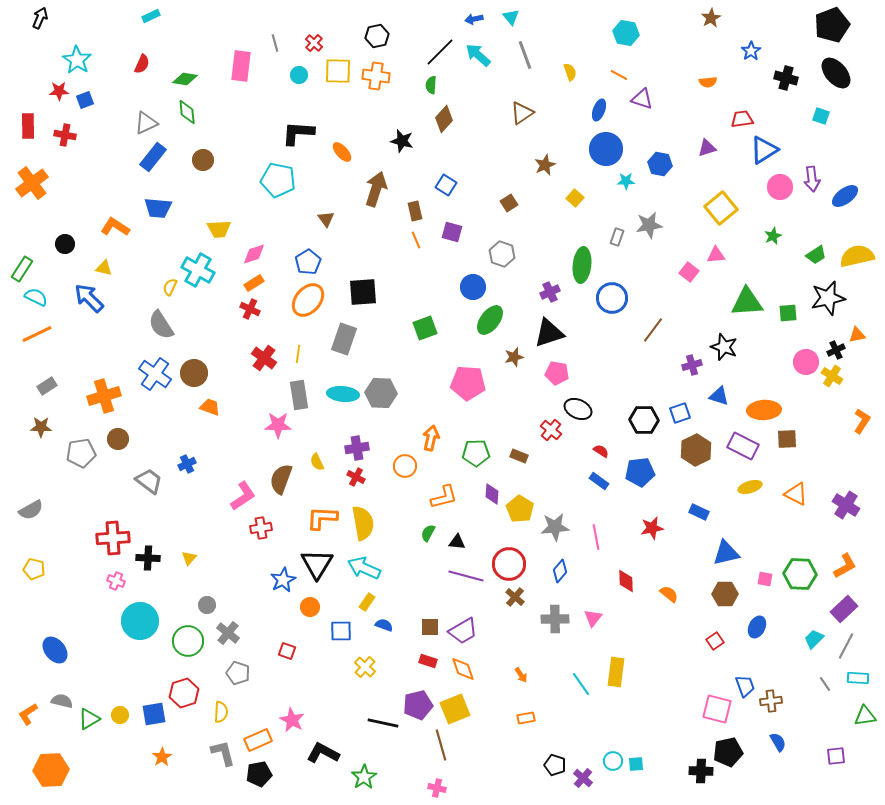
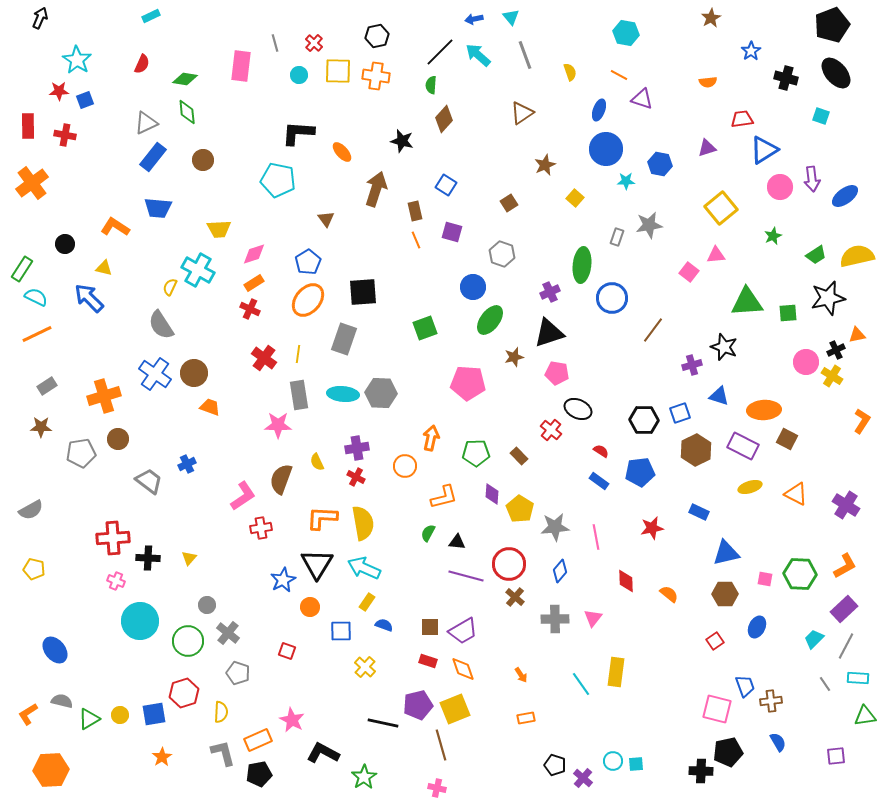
brown square at (787, 439): rotated 30 degrees clockwise
brown rectangle at (519, 456): rotated 24 degrees clockwise
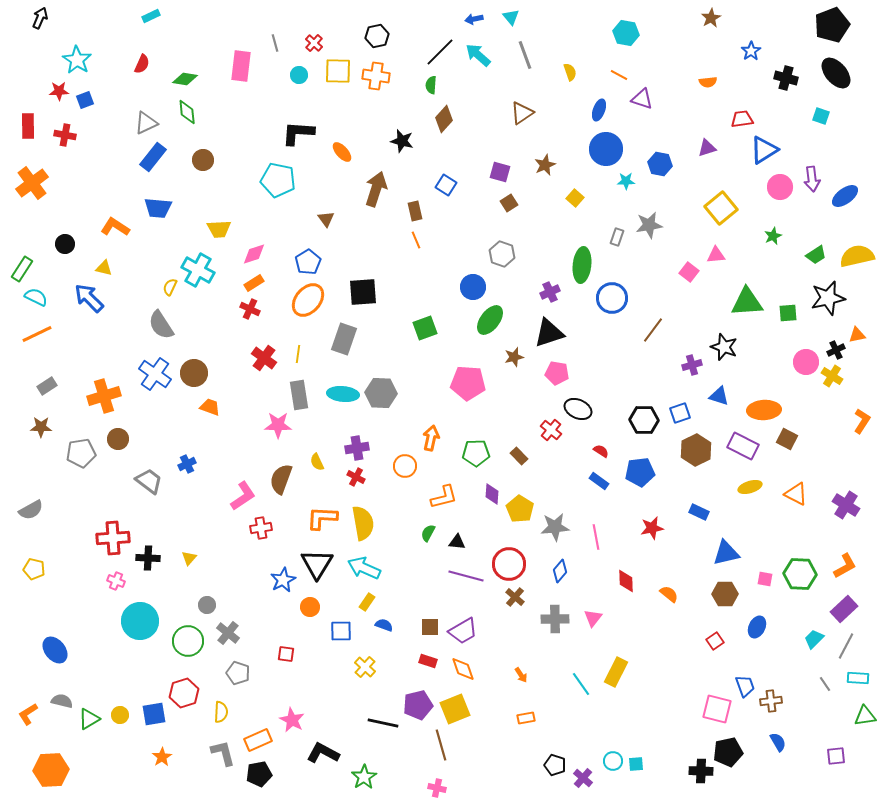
purple square at (452, 232): moved 48 px right, 60 px up
red square at (287, 651): moved 1 px left, 3 px down; rotated 12 degrees counterclockwise
yellow rectangle at (616, 672): rotated 20 degrees clockwise
